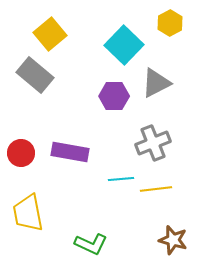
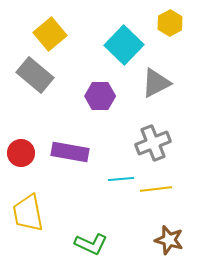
purple hexagon: moved 14 px left
brown star: moved 4 px left
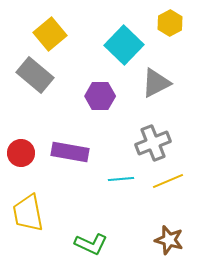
yellow line: moved 12 px right, 8 px up; rotated 16 degrees counterclockwise
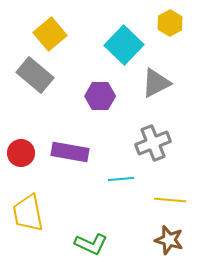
yellow line: moved 2 px right, 19 px down; rotated 28 degrees clockwise
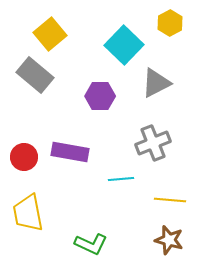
red circle: moved 3 px right, 4 px down
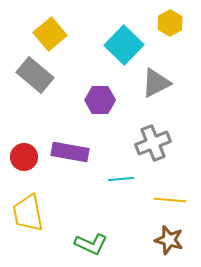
purple hexagon: moved 4 px down
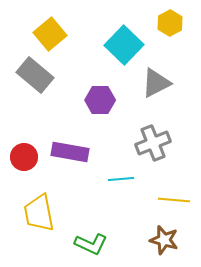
yellow line: moved 4 px right
yellow trapezoid: moved 11 px right
brown star: moved 5 px left
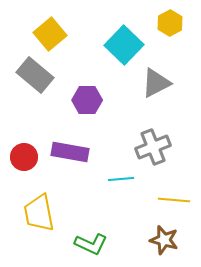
purple hexagon: moved 13 px left
gray cross: moved 4 px down
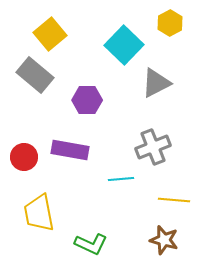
purple rectangle: moved 2 px up
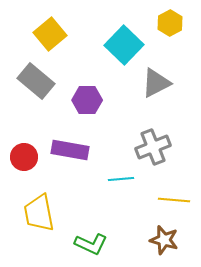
gray rectangle: moved 1 px right, 6 px down
